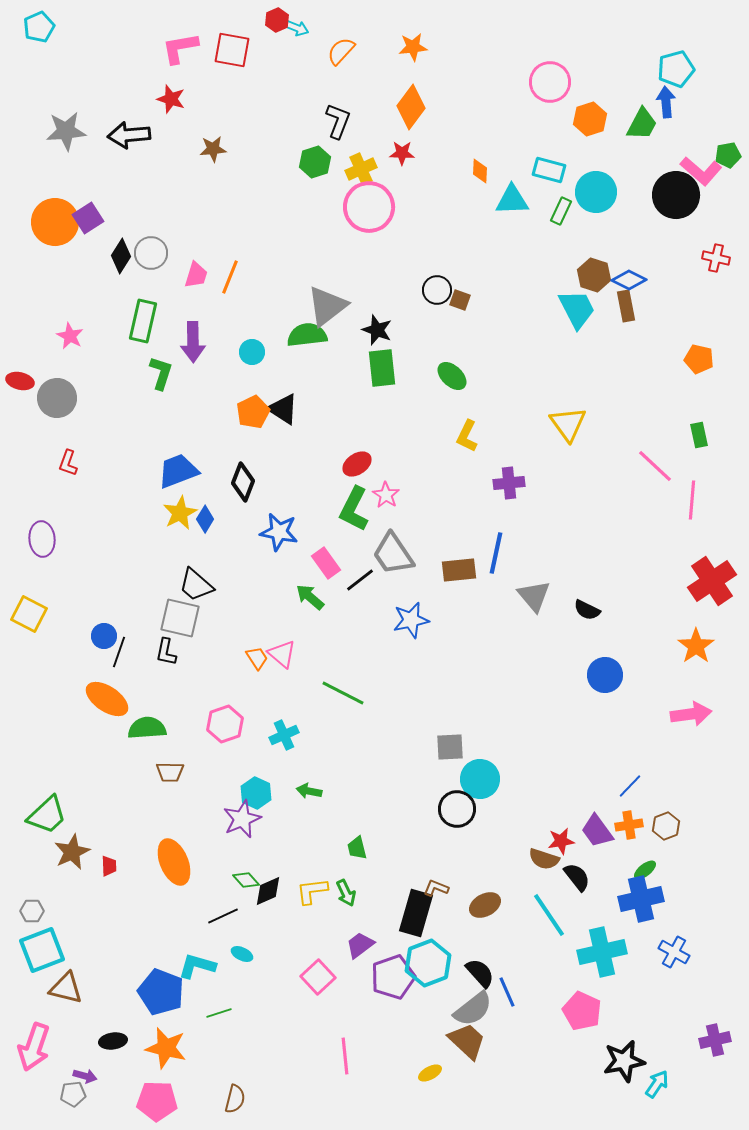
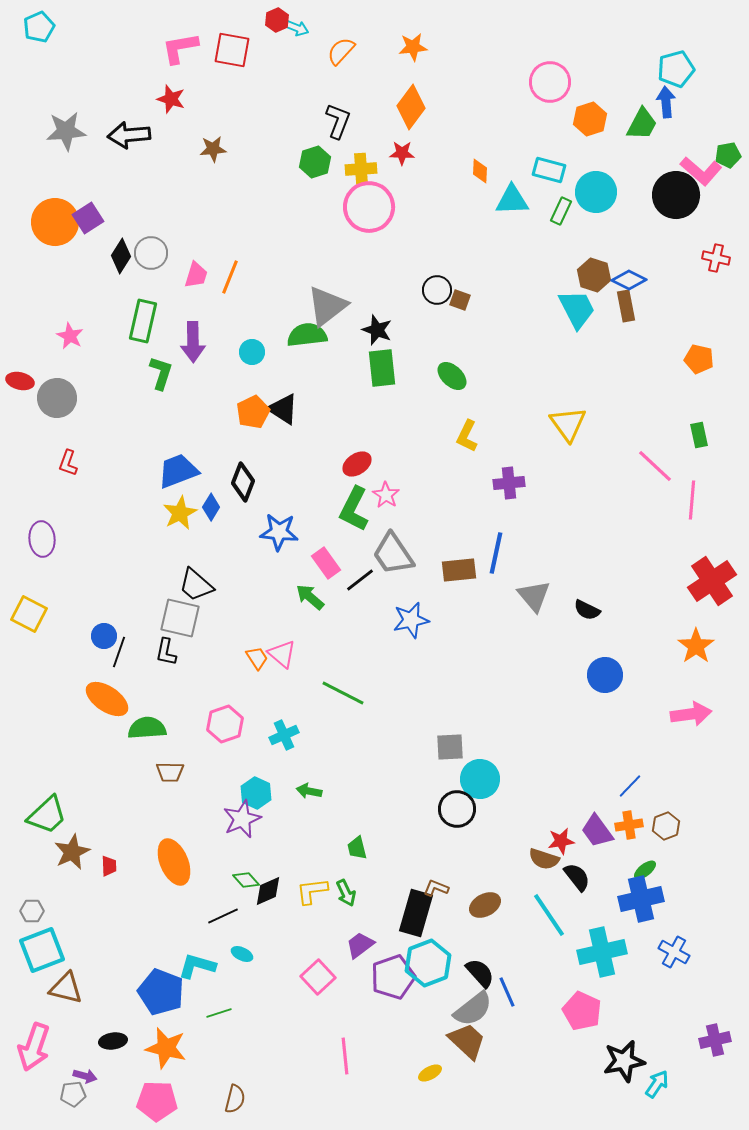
yellow cross at (361, 169): rotated 20 degrees clockwise
blue diamond at (205, 519): moved 6 px right, 12 px up
blue star at (279, 532): rotated 6 degrees counterclockwise
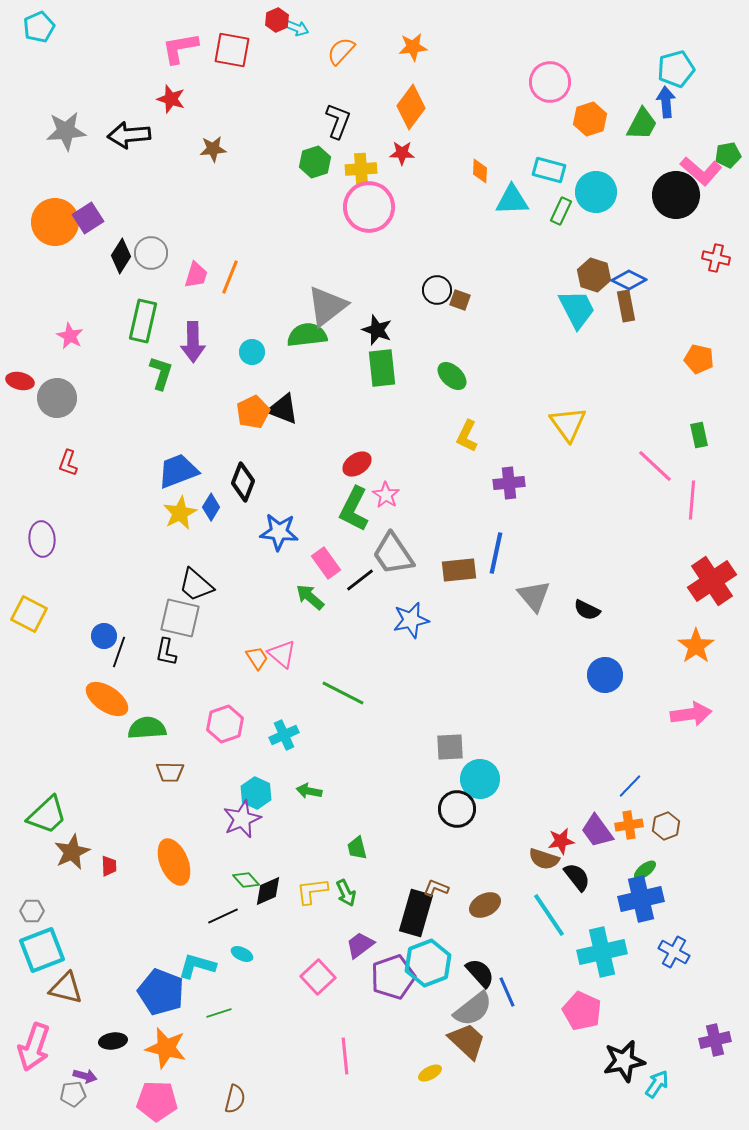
black triangle at (283, 409): rotated 12 degrees counterclockwise
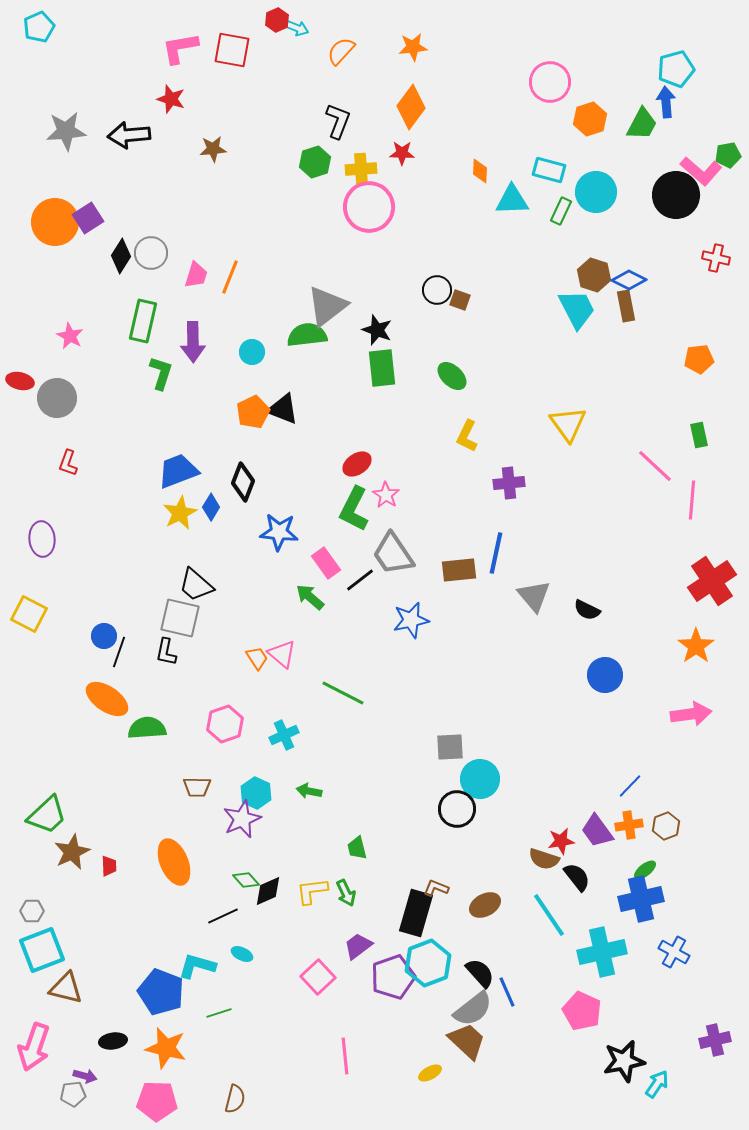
orange pentagon at (699, 359): rotated 20 degrees counterclockwise
brown trapezoid at (170, 772): moved 27 px right, 15 px down
purple trapezoid at (360, 945): moved 2 px left, 1 px down
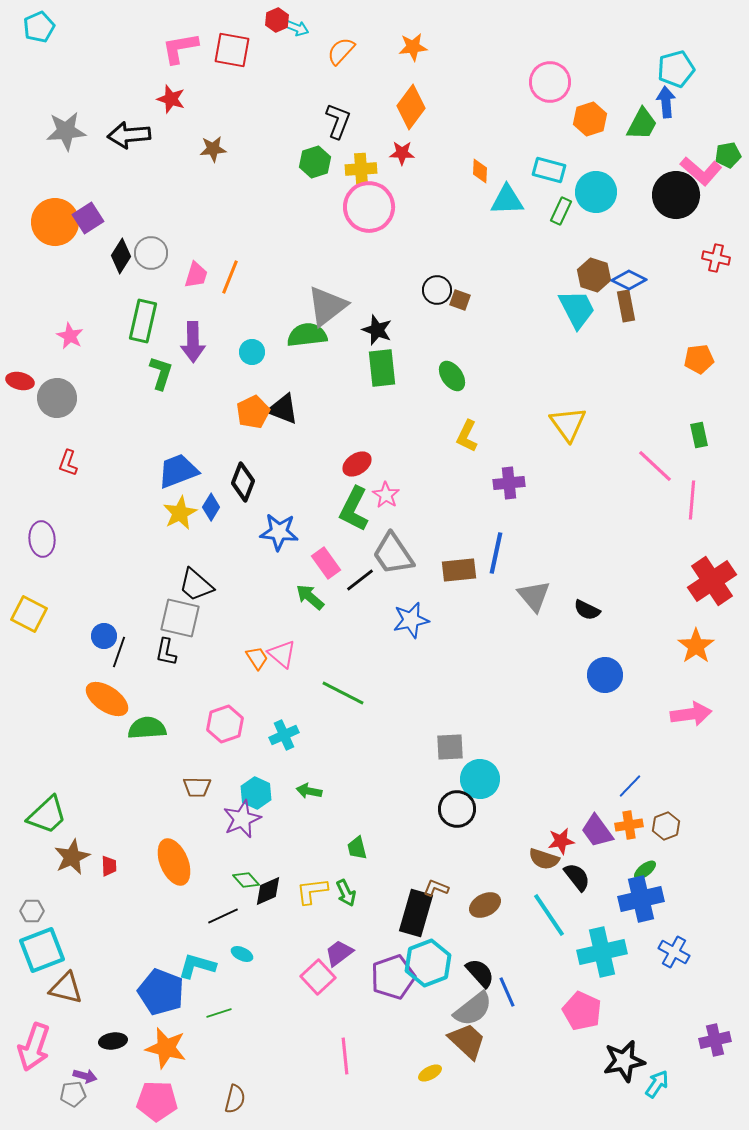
cyan triangle at (512, 200): moved 5 px left
green ellipse at (452, 376): rotated 12 degrees clockwise
brown star at (72, 852): moved 5 px down
purple trapezoid at (358, 946): moved 19 px left, 7 px down
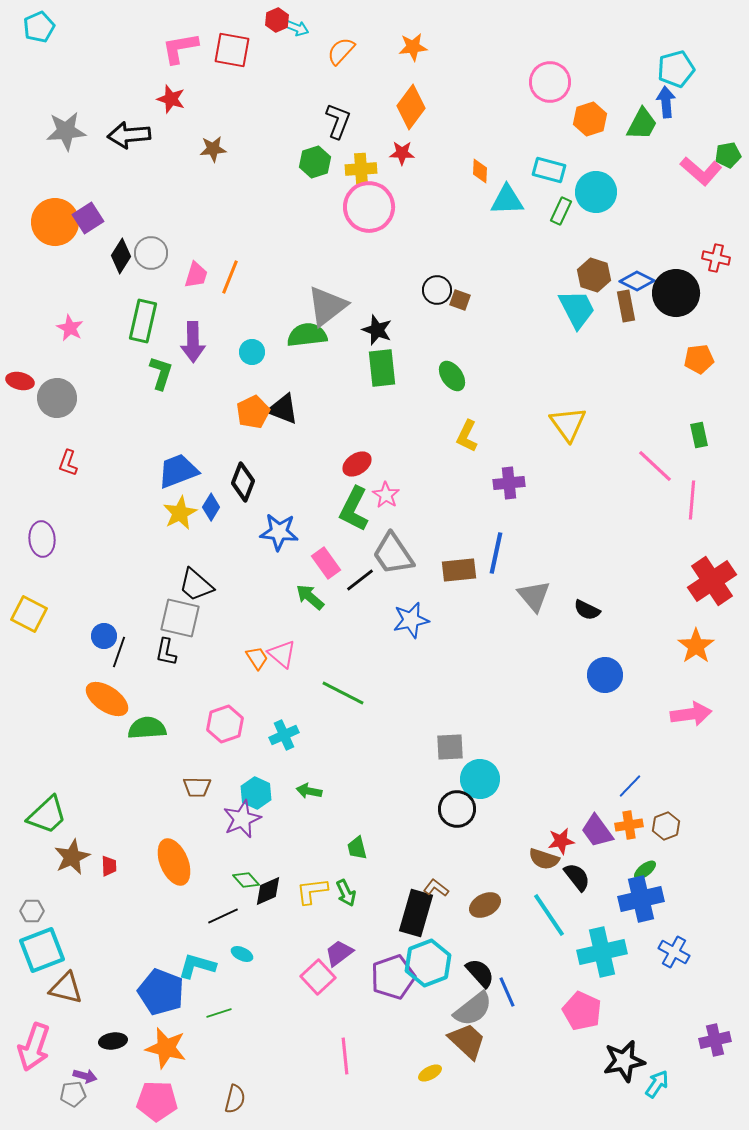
black circle at (676, 195): moved 98 px down
blue diamond at (629, 280): moved 8 px right, 1 px down
pink star at (70, 336): moved 8 px up
brown L-shape at (436, 888): rotated 15 degrees clockwise
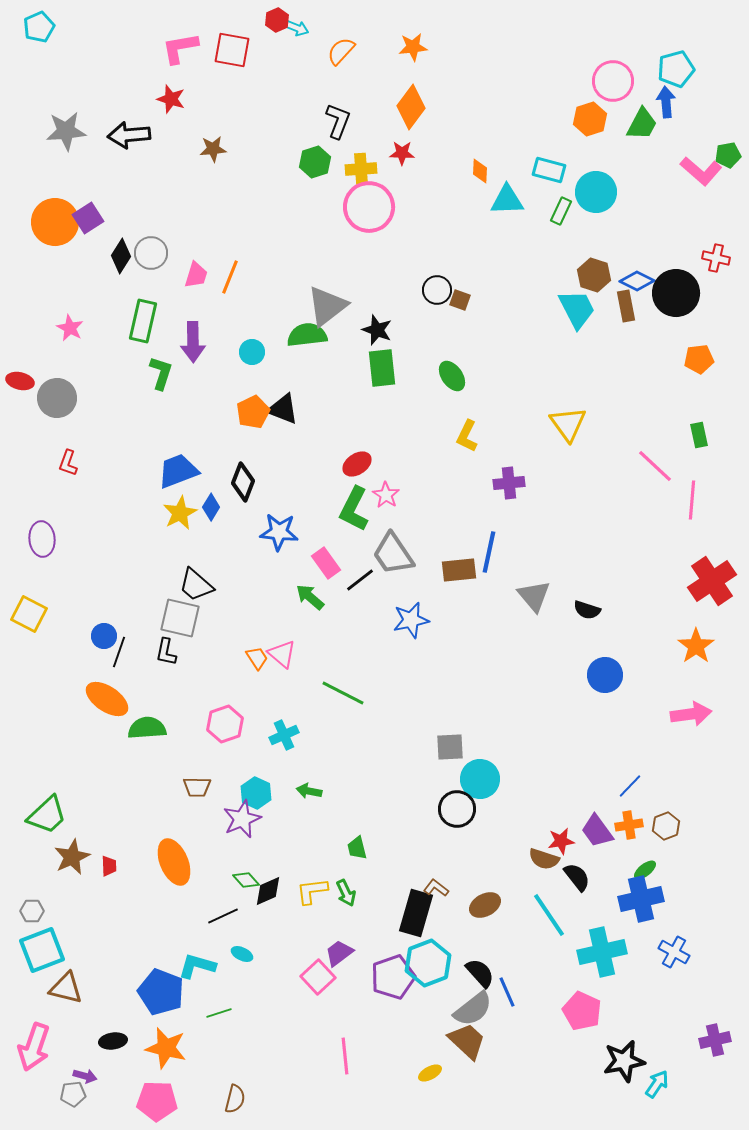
pink circle at (550, 82): moved 63 px right, 1 px up
blue line at (496, 553): moved 7 px left, 1 px up
black semicircle at (587, 610): rotated 8 degrees counterclockwise
